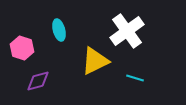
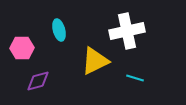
white cross: rotated 24 degrees clockwise
pink hexagon: rotated 20 degrees counterclockwise
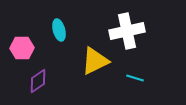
purple diamond: rotated 20 degrees counterclockwise
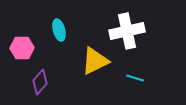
purple diamond: moved 2 px right, 1 px down; rotated 15 degrees counterclockwise
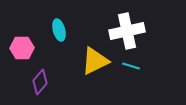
cyan line: moved 4 px left, 12 px up
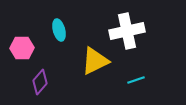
cyan line: moved 5 px right, 14 px down; rotated 36 degrees counterclockwise
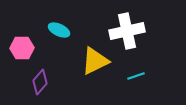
cyan ellipse: rotated 50 degrees counterclockwise
cyan line: moved 4 px up
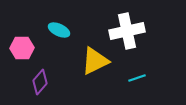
cyan line: moved 1 px right, 2 px down
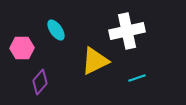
cyan ellipse: moved 3 px left; rotated 30 degrees clockwise
